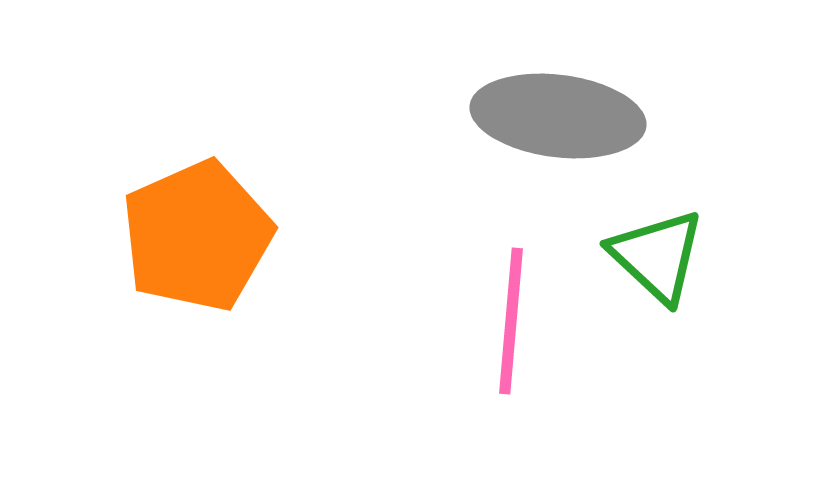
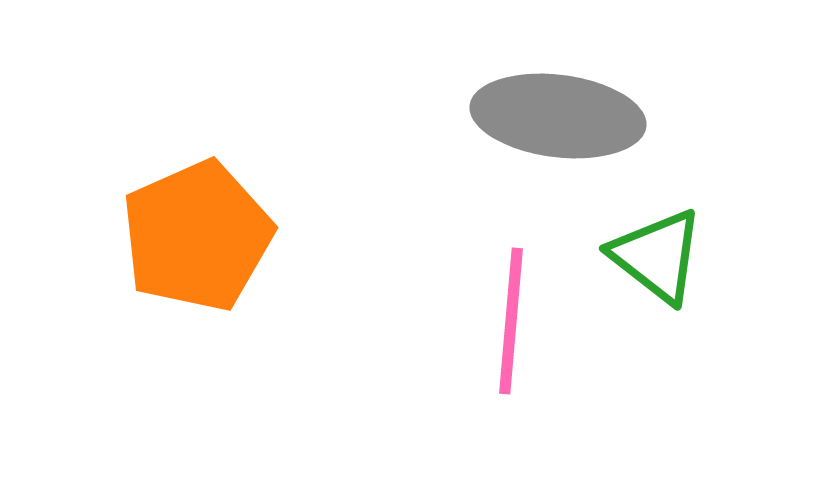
green triangle: rotated 5 degrees counterclockwise
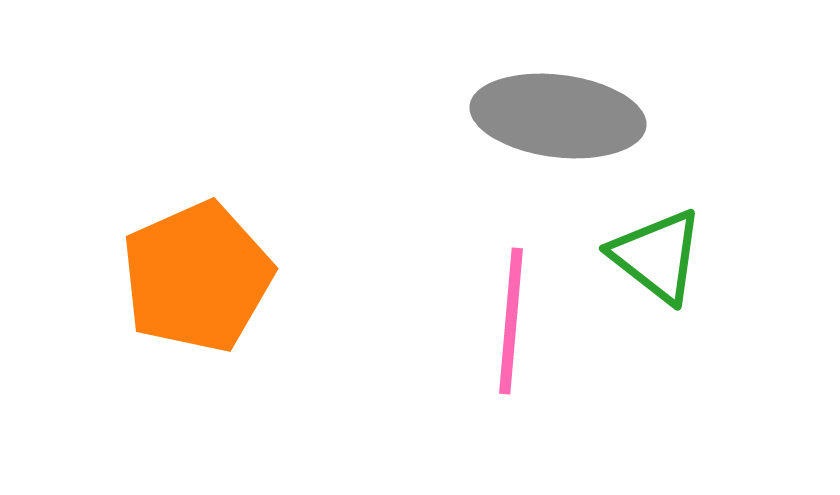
orange pentagon: moved 41 px down
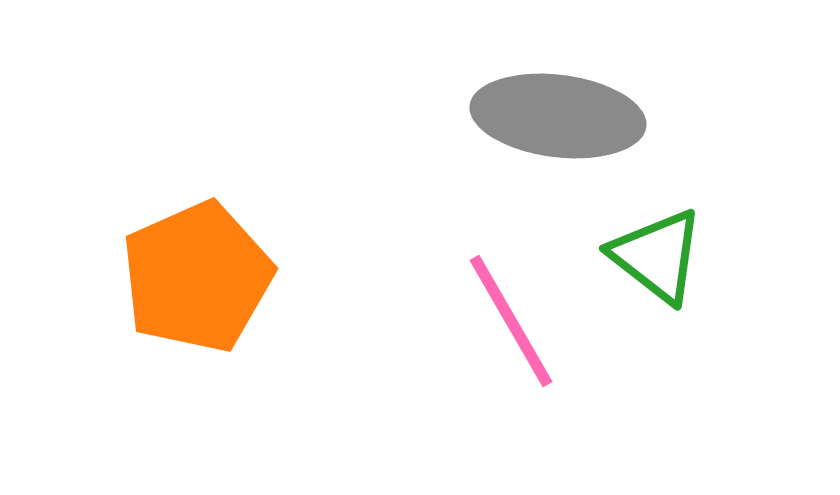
pink line: rotated 35 degrees counterclockwise
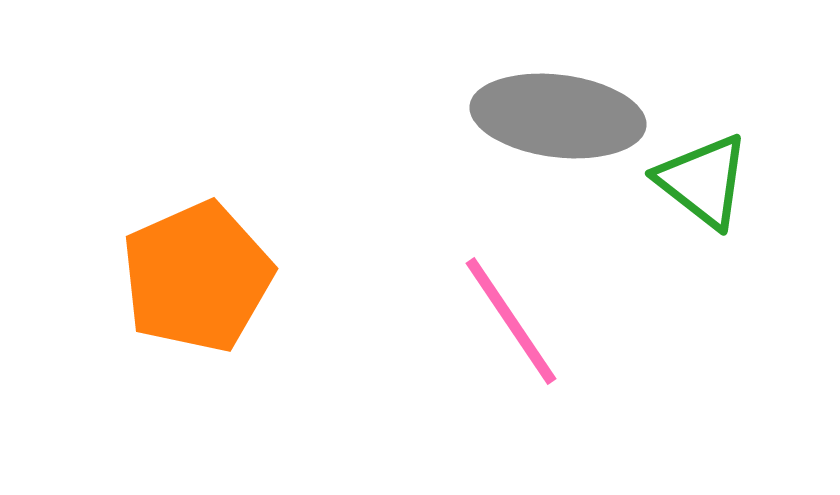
green triangle: moved 46 px right, 75 px up
pink line: rotated 4 degrees counterclockwise
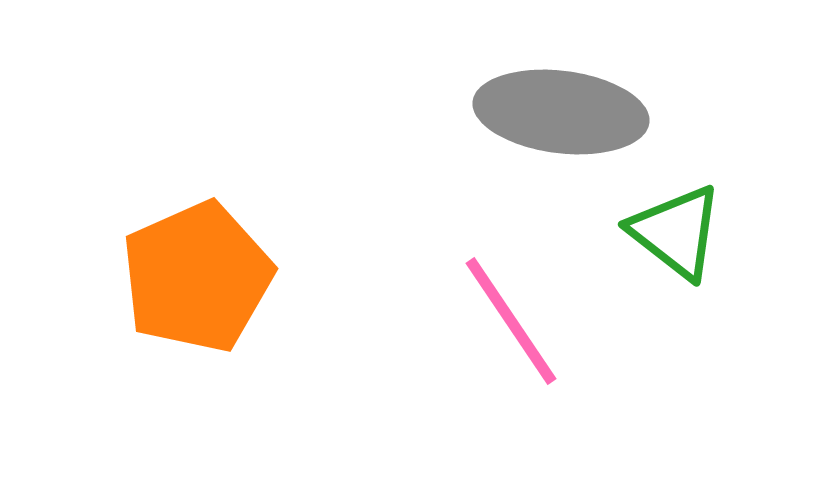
gray ellipse: moved 3 px right, 4 px up
green triangle: moved 27 px left, 51 px down
